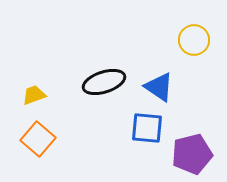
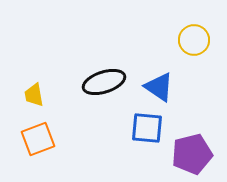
yellow trapezoid: rotated 80 degrees counterclockwise
orange square: rotated 28 degrees clockwise
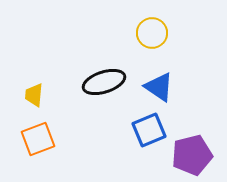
yellow circle: moved 42 px left, 7 px up
yellow trapezoid: rotated 15 degrees clockwise
blue square: moved 2 px right, 2 px down; rotated 28 degrees counterclockwise
purple pentagon: moved 1 px down
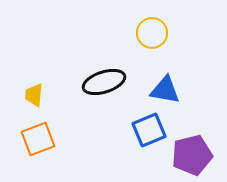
blue triangle: moved 6 px right, 3 px down; rotated 24 degrees counterclockwise
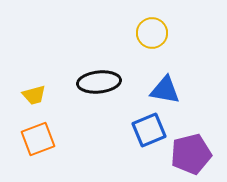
black ellipse: moved 5 px left; rotated 12 degrees clockwise
yellow trapezoid: rotated 110 degrees counterclockwise
purple pentagon: moved 1 px left, 1 px up
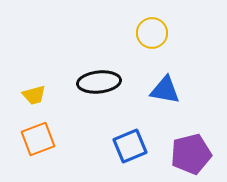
blue square: moved 19 px left, 16 px down
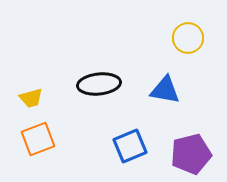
yellow circle: moved 36 px right, 5 px down
black ellipse: moved 2 px down
yellow trapezoid: moved 3 px left, 3 px down
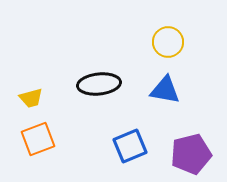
yellow circle: moved 20 px left, 4 px down
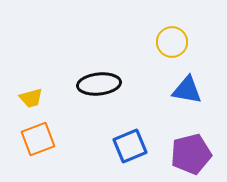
yellow circle: moved 4 px right
blue triangle: moved 22 px right
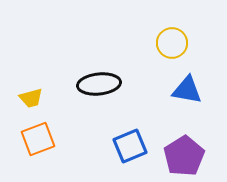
yellow circle: moved 1 px down
purple pentagon: moved 7 px left, 2 px down; rotated 18 degrees counterclockwise
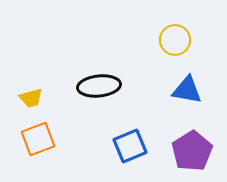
yellow circle: moved 3 px right, 3 px up
black ellipse: moved 2 px down
purple pentagon: moved 8 px right, 5 px up
